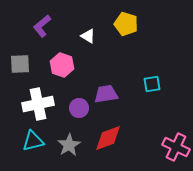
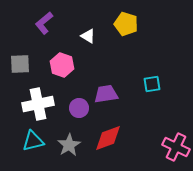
purple L-shape: moved 2 px right, 3 px up
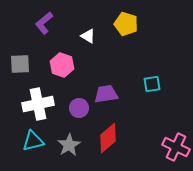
red diamond: rotated 20 degrees counterclockwise
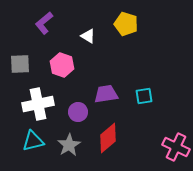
cyan square: moved 8 px left, 12 px down
purple circle: moved 1 px left, 4 px down
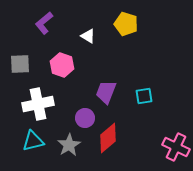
purple trapezoid: moved 2 px up; rotated 60 degrees counterclockwise
purple circle: moved 7 px right, 6 px down
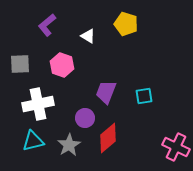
purple L-shape: moved 3 px right, 2 px down
